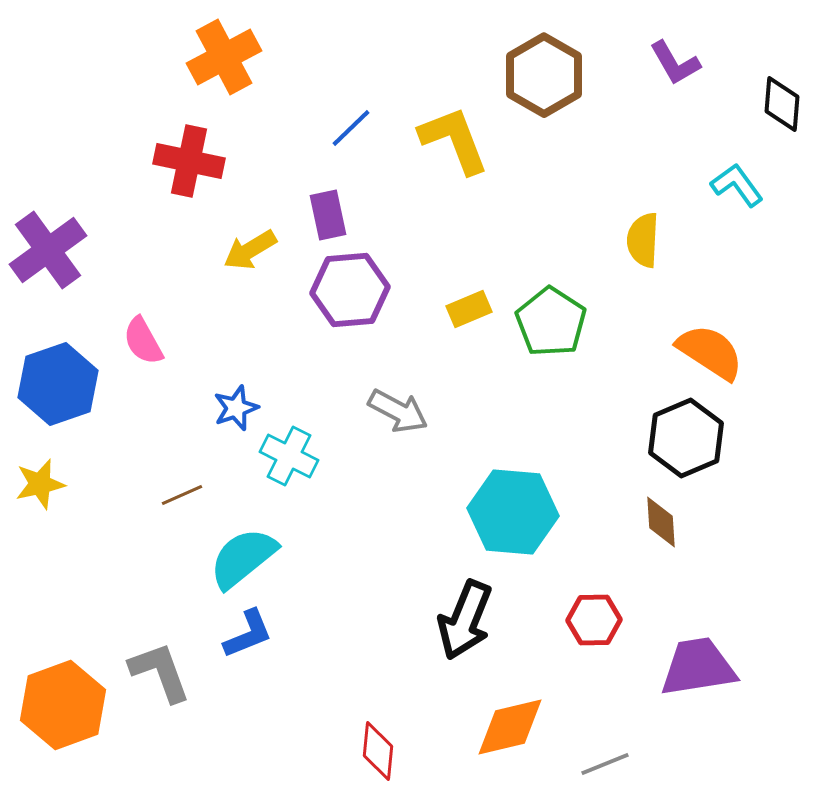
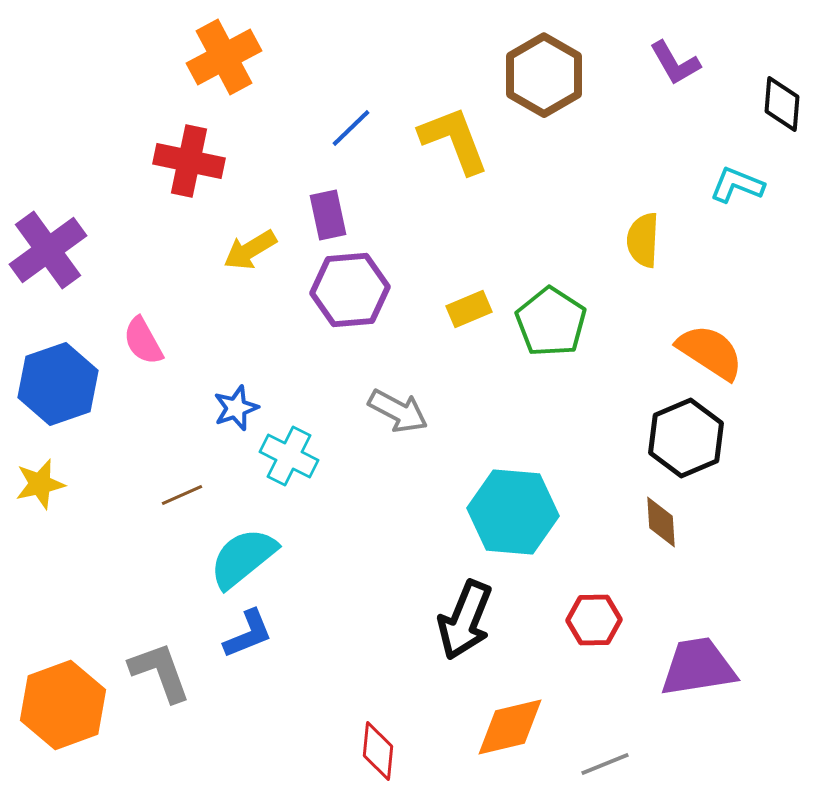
cyan L-shape: rotated 32 degrees counterclockwise
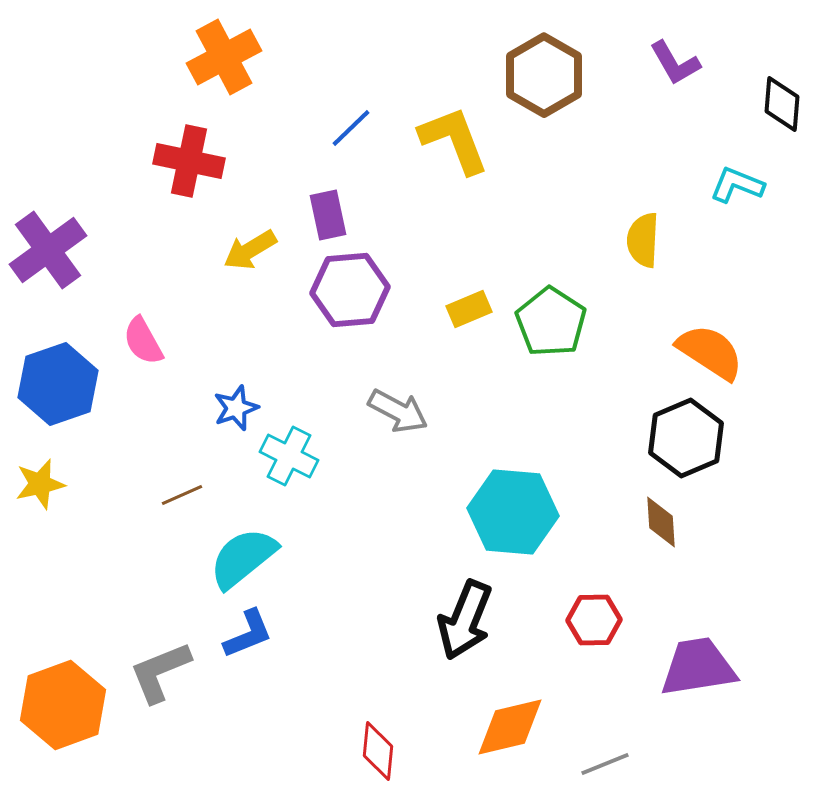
gray L-shape: rotated 92 degrees counterclockwise
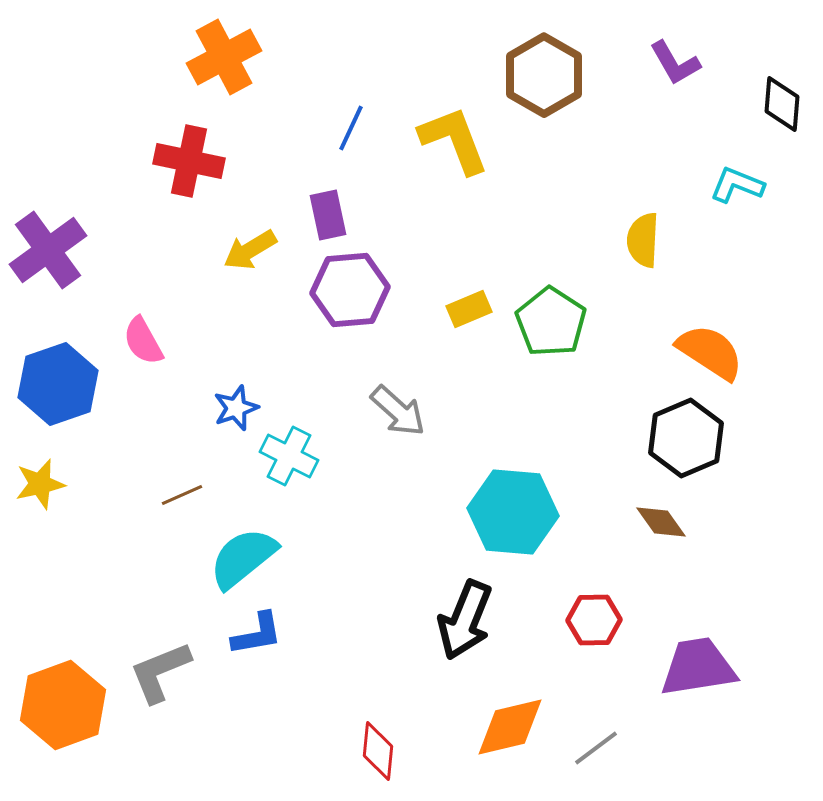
blue line: rotated 21 degrees counterclockwise
gray arrow: rotated 14 degrees clockwise
brown diamond: rotated 32 degrees counterclockwise
blue L-shape: moved 9 px right; rotated 12 degrees clockwise
gray line: moved 9 px left, 16 px up; rotated 15 degrees counterclockwise
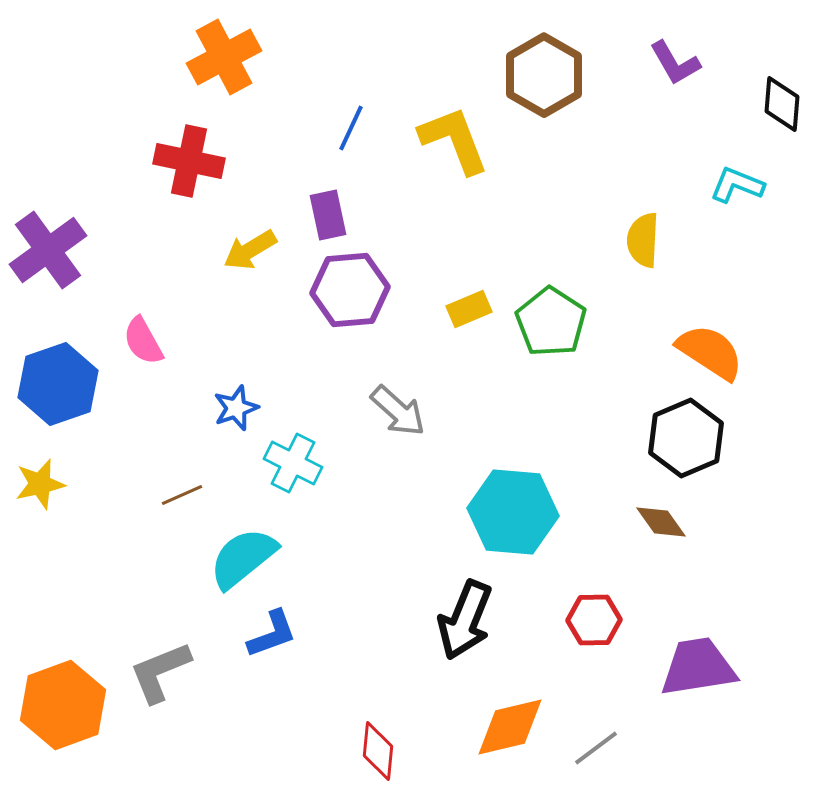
cyan cross: moved 4 px right, 7 px down
blue L-shape: moved 15 px right; rotated 10 degrees counterclockwise
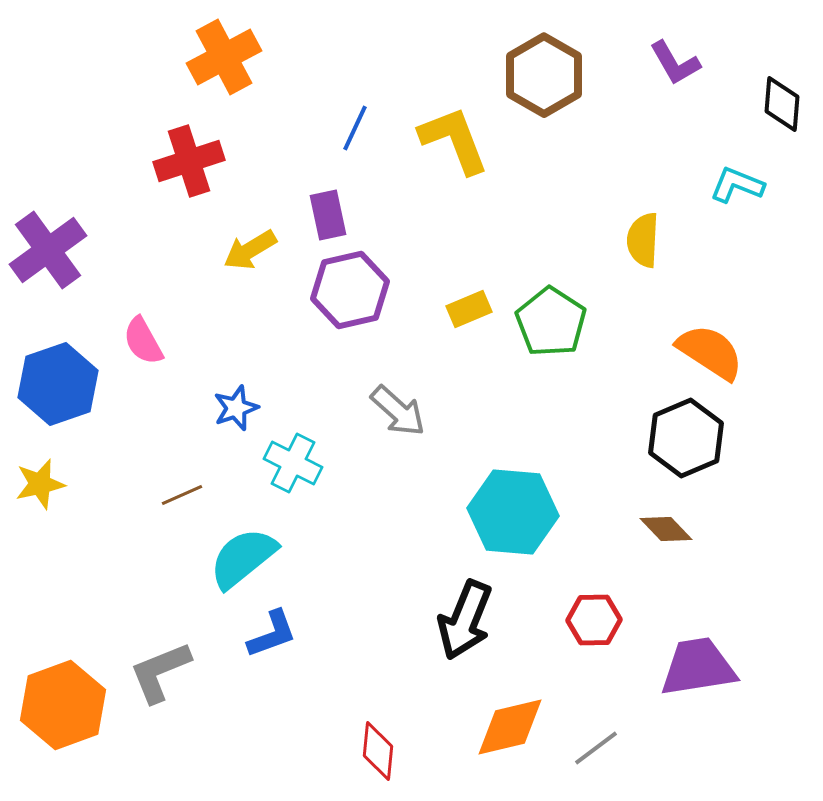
blue line: moved 4 px right
red cross: rotated 30 degrees counterclockwise
purple hexagon: rotated 8 degrees counterclockwise
brown diamond: moved 5 px right, 7 px down; rotated 8 degrees counterclockwise
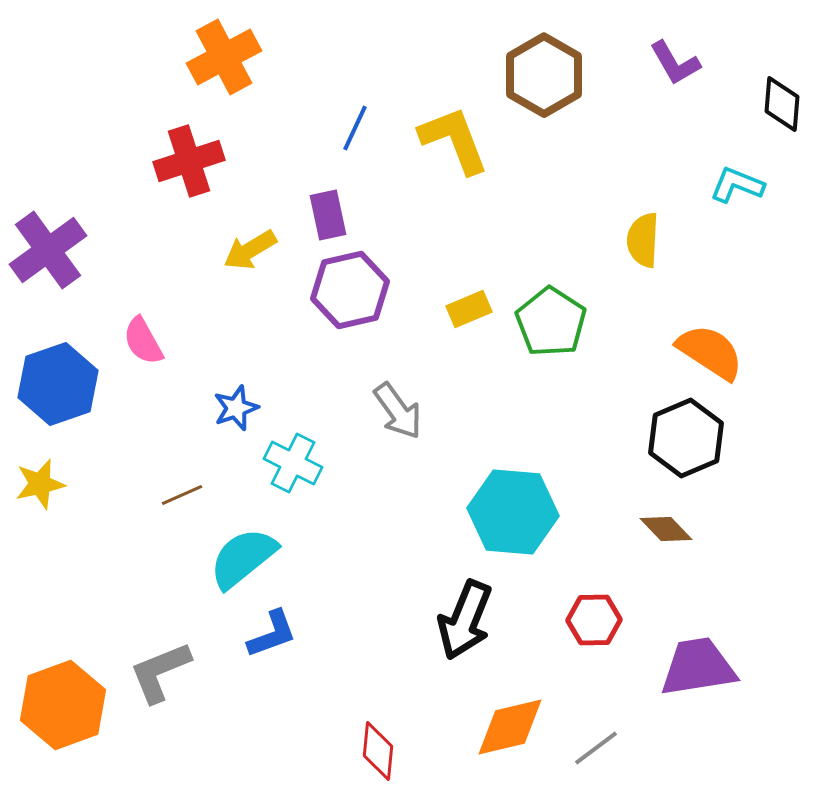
gray arrow: rotated 12 degrees clockwise
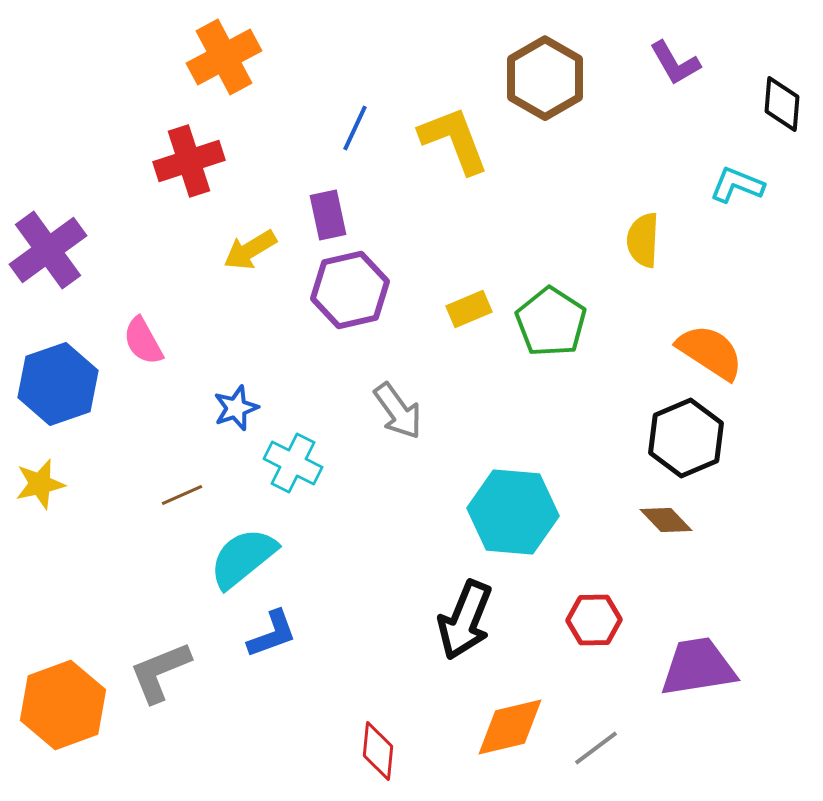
brown hexagon: moved 1 px right, 3 px down
brown diamond: moved 9 px up
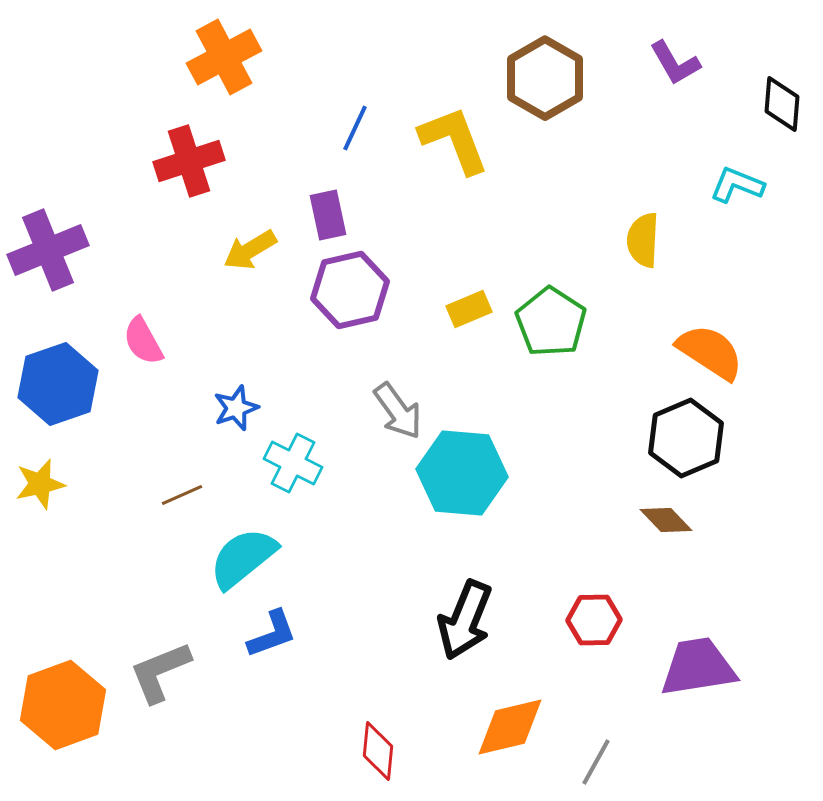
purple cross: rotated 14 degrees clockwise
cyan hexagon: moved 51 px left, 39 px up
gray line: moved 14 px down; rotated 24 degrees counterclockwise
